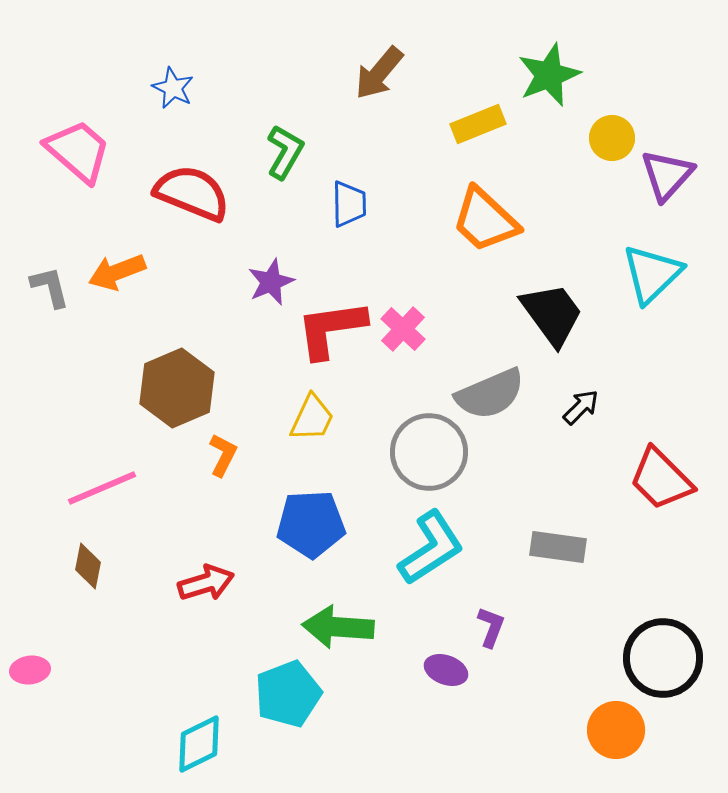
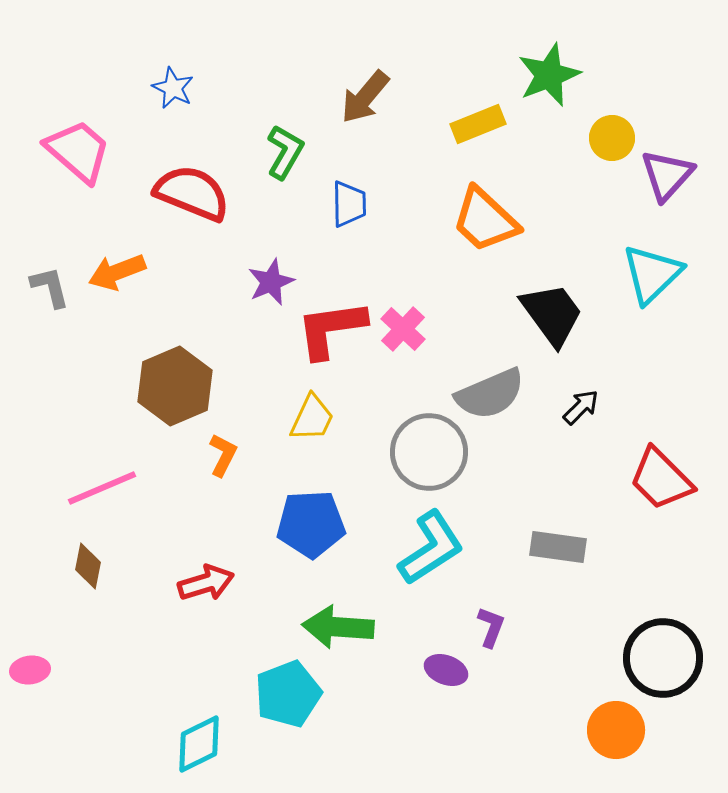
brown arrow: moved 14 px left, 24 px down
brown hexagon: moved 2 px left, 2 px up
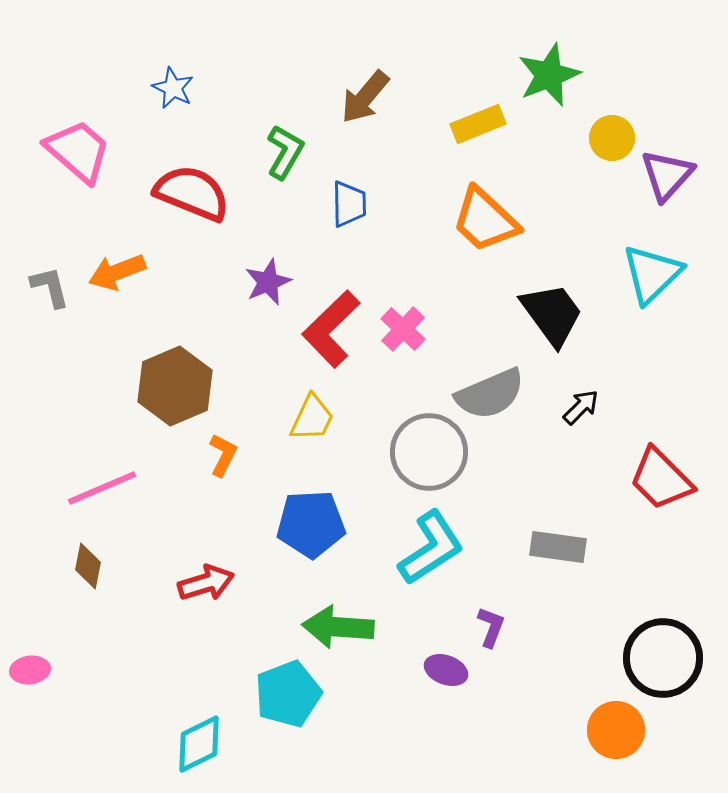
purple star: moved 3 px left
red L-shape: rotated 36 degrees counterclockwise
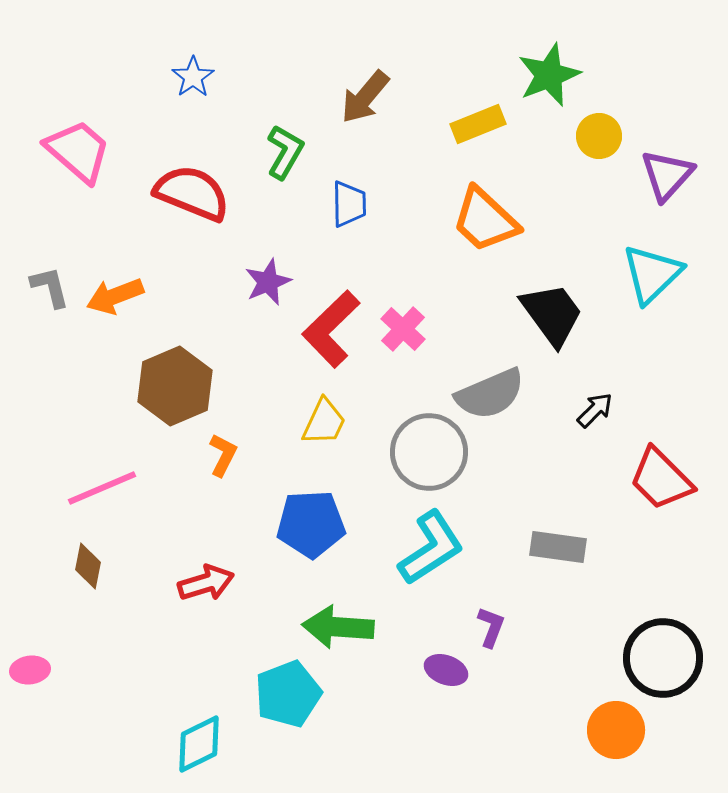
blue star: moved 20 px right, 11 px up; rotated 12 degrees clockwise
yellow circle: moved 13 px left, 2 px up
orange arrow: moved 2 px left, 24 px down
black arrow: moved 14 px right, 3 px down
yellow trapezoid: moved 12 px right, 4 px down
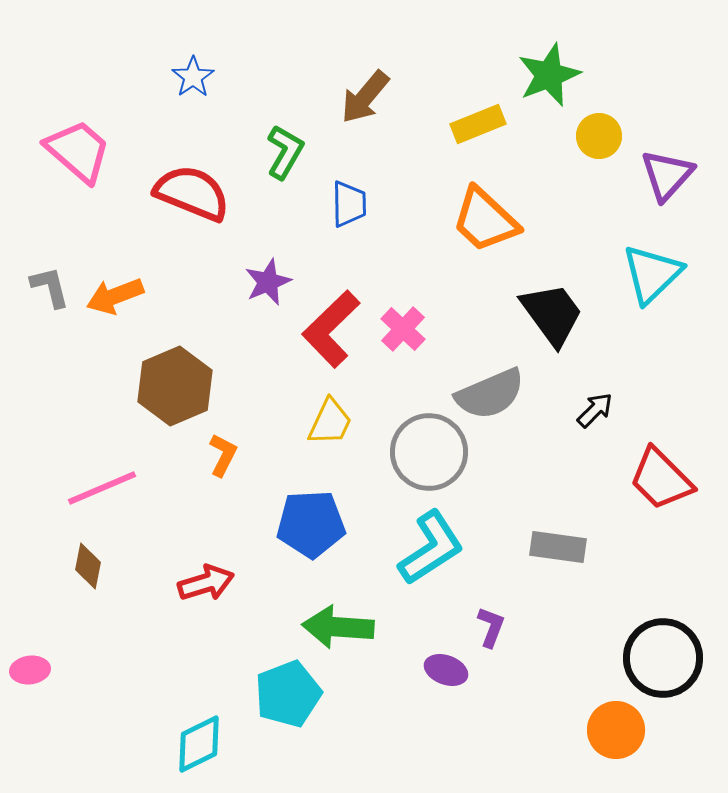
yellow trapezoid: moved 6 px right
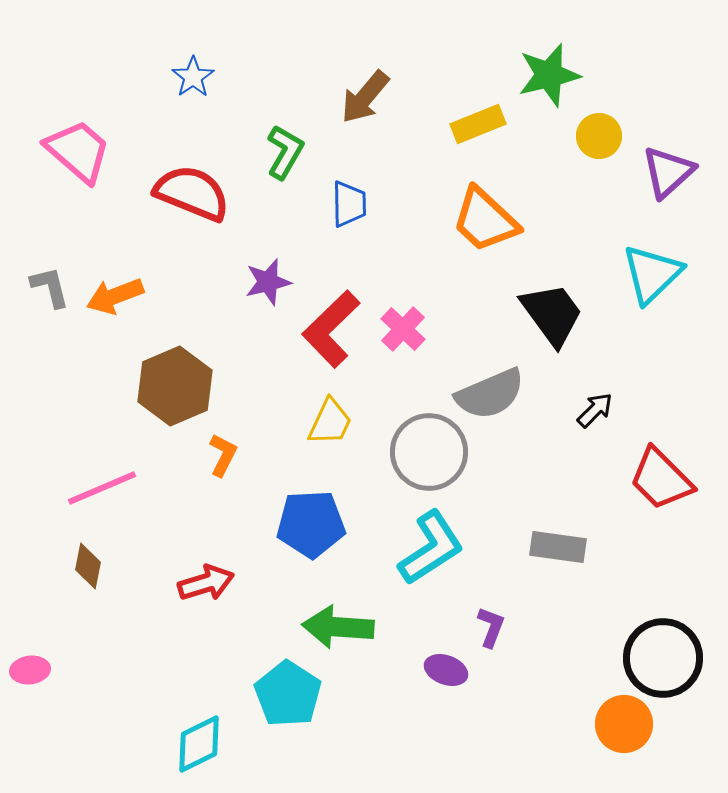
green star: rotated 8 degrees clockwise
purple triangle: moved 1 px right, 3 px up; rotated 6 degrees clockwise
purple star: rotated 9 degrees clockwise
cyan pentagon: rotated 18 degrees counterclockwise
orange circle: moved 8 px right, 6 px up
